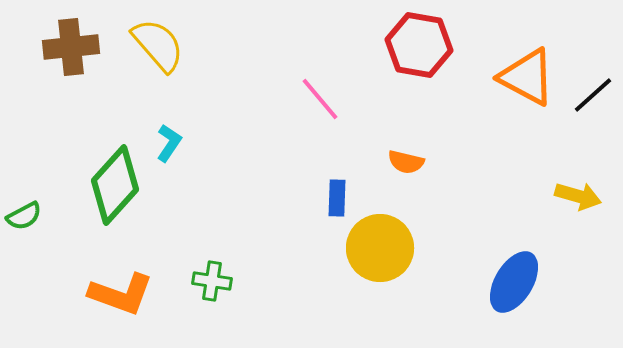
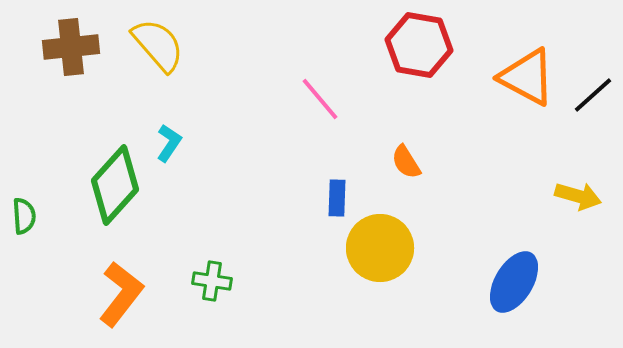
orange semicircle: rotated 45 degrees clockwise
green semicircle: rotated 66 degrees counterclockwise
orange L-shape: rotated 72 degrees counterclockwise
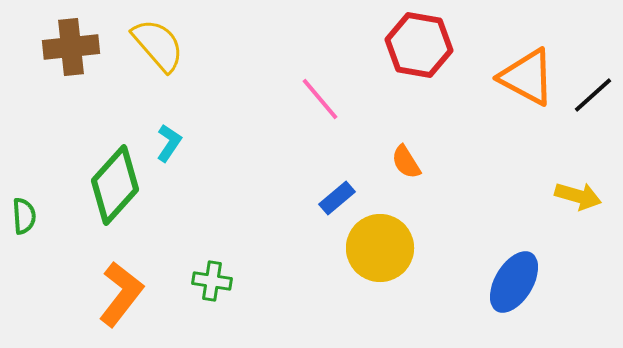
blue rectangle: rotated 48 degrees clockwise
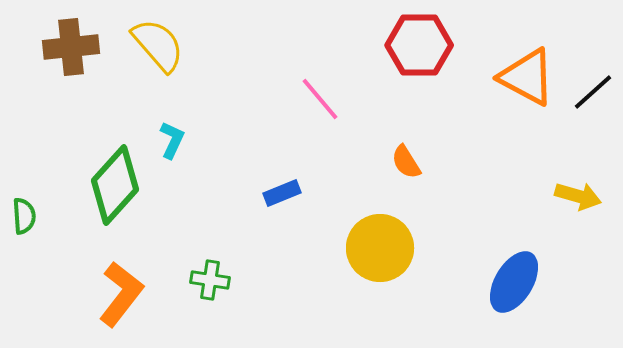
red hexagon: rotated 10 degrees counterclockwise
black line: moved 3 px up
cyan L-shape: moved 3 px right, 3 px up; rotated 9 degrees counterclockwise
blue rectangle: moved 55 px left, 5 px up; rotated 18 degrees clockwise
green cross: moved 2 px left, 1 px up
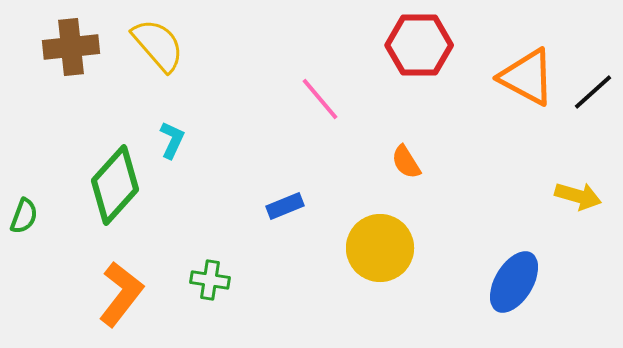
blue rectangle: moved 3 px right, 13 px down
green semicircle: rotated 24 degrees clockwise
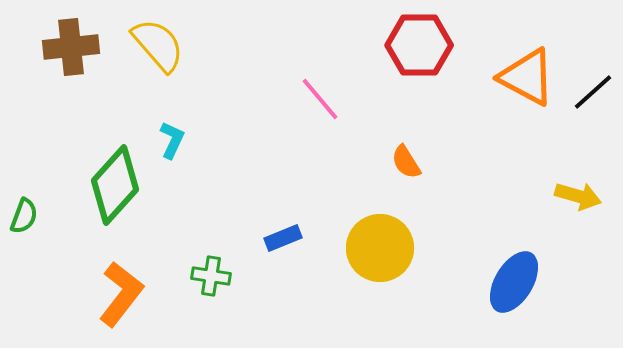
blue rectangle: moved 2 px left, 32 px down
green cross: moved 1 px right, 4 px up
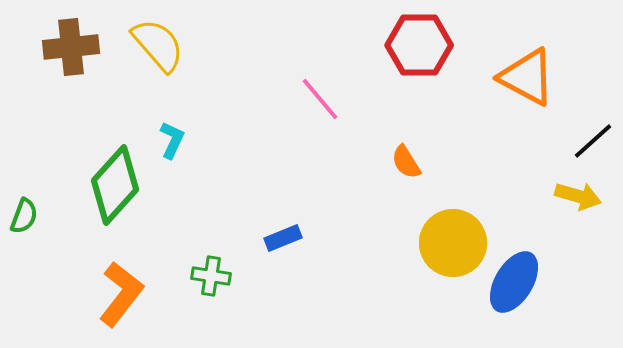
black line: moved 49 px down
yellow circle: moved 73 px right, 5 px up
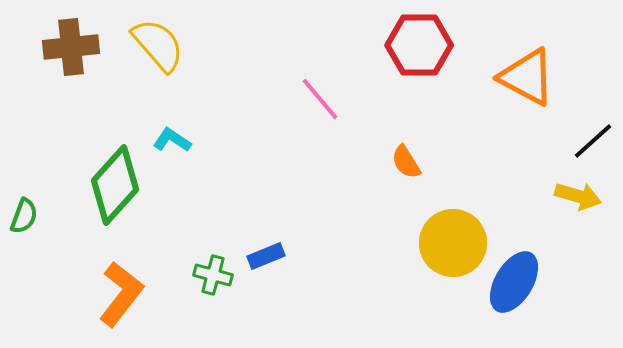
cyan L-shape: rotated 81 degrees counterclockwise
blue rectangle: moved 17 px left, 18 px down
green cross: moved 2 px right, 1 px up; rotated 6 degrees clockwise
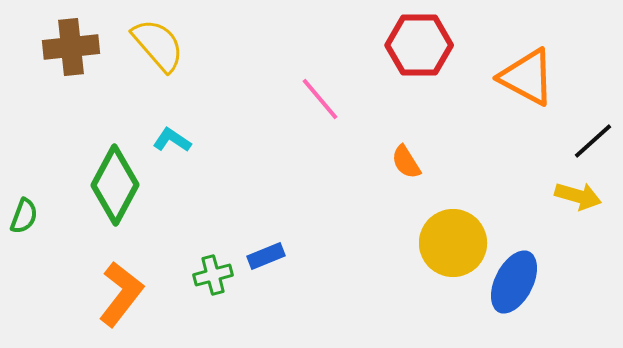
green diamond: rotated 14 degrees counterclockwise
green cross: rotated 30 degrees counterclockwise
blue ellipse: rotated 4 degrees counterclockwise
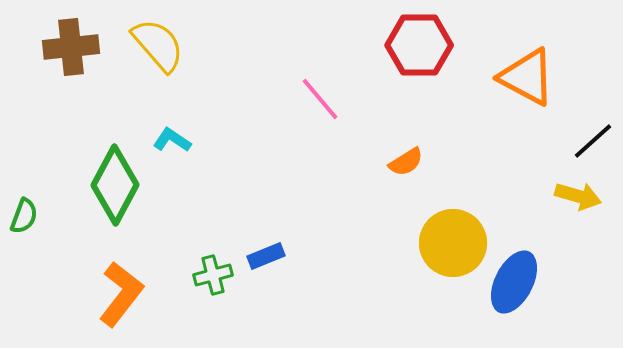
orange semicircle: rotated 90 degrees counterclockwise
